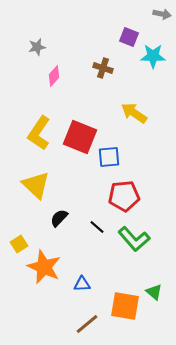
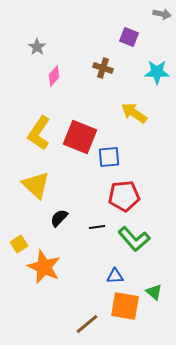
gray star: rotated 24 degrees counterclockwise
cyan star: moved 4 px right, 16 px down
black line: rotated 49 degrees counterclockwise
blue triangle: moved 33 px right, 8 px up
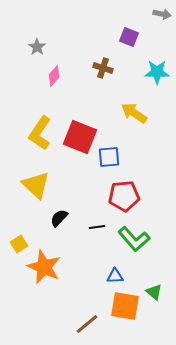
yellow L-shape: moved 1 px right
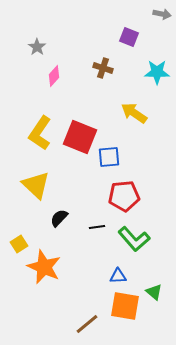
blue triangle: moved 3 px right
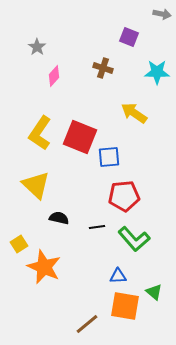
black semicircle: rotated 60 degrees clockwise
